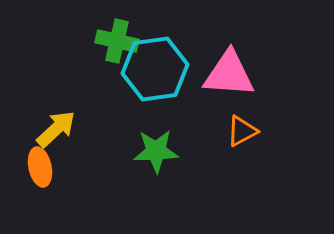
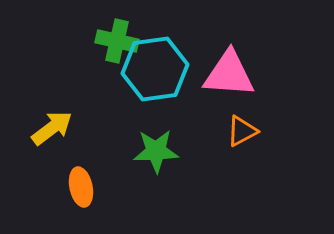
yellow arrow: moved 4 px left, 1 px up; rotated 6 degrees clockwise
orange ellipse: moved 41 px right, 20 px down
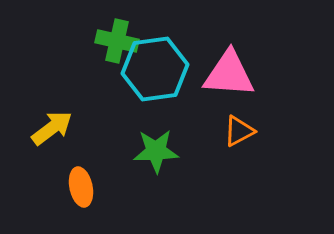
orange triangle: moved 3 px left
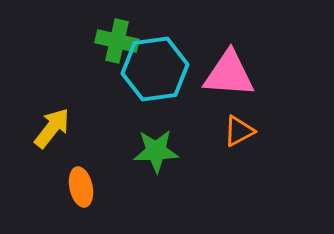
yellow arrow: rotated 15 degrees counterclockwise
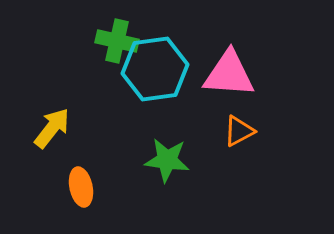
green star: moved 11 px right, 9 px down; rotated 9 degrees clockwise
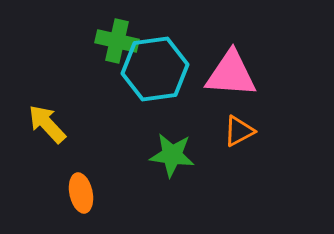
pink triangle: moved 2 px right
yellow arrow: moved 5 px left, 4 px up; rotated 81 degrees counterclockwise
green star: moved 5 px right, 5 px up
orange ellipse: moved 6 px down
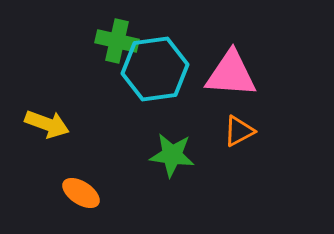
yellow arrow: rotated 153 degrees clockwise
orange ellipse: rotated 45 degrees counterclockwise
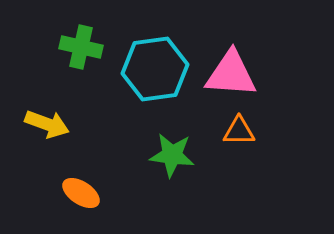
green cross: moved 36 px left, 6 px down
orange triangle: rotated 28 degrees clockwise
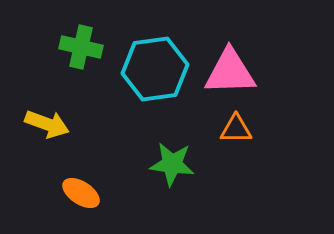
pink triangle: moved 1 px left, 2 px up; rotated 6 degrees counterclockwise
orange triangle: moved 3 px left, 2 px up
green star: moved 9 px down
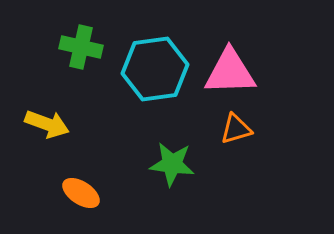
orange triangle: rotated 16 degrees counterclockwise
